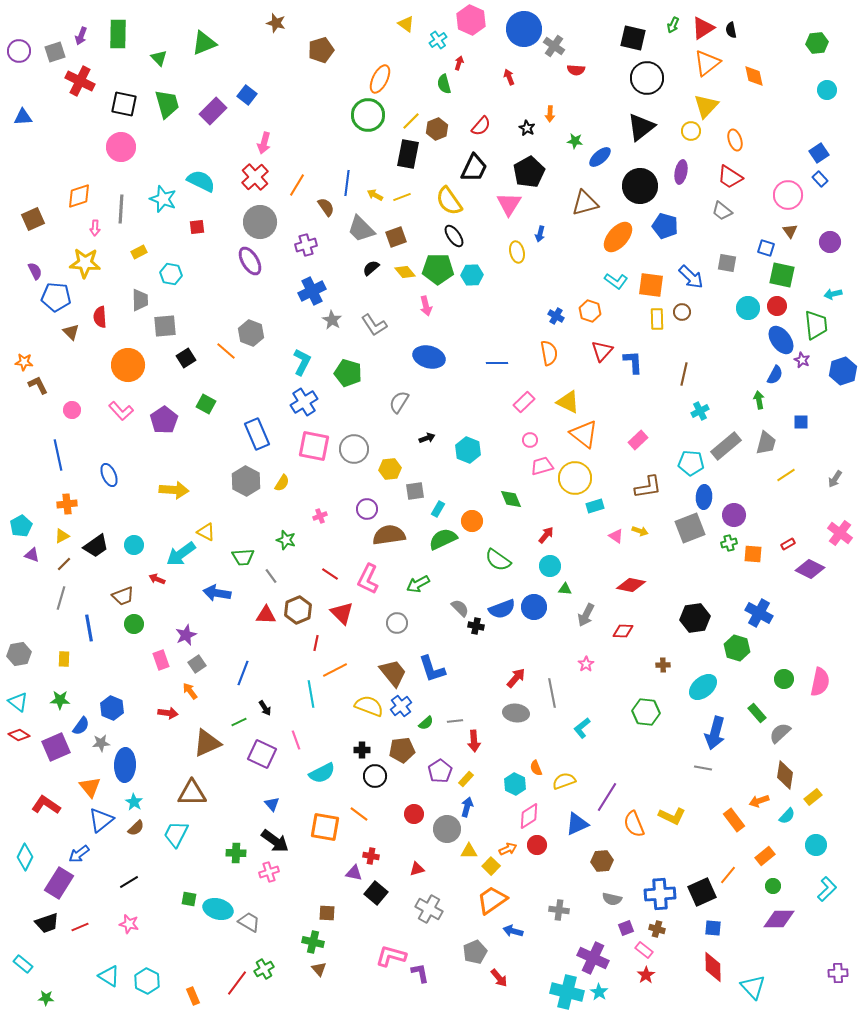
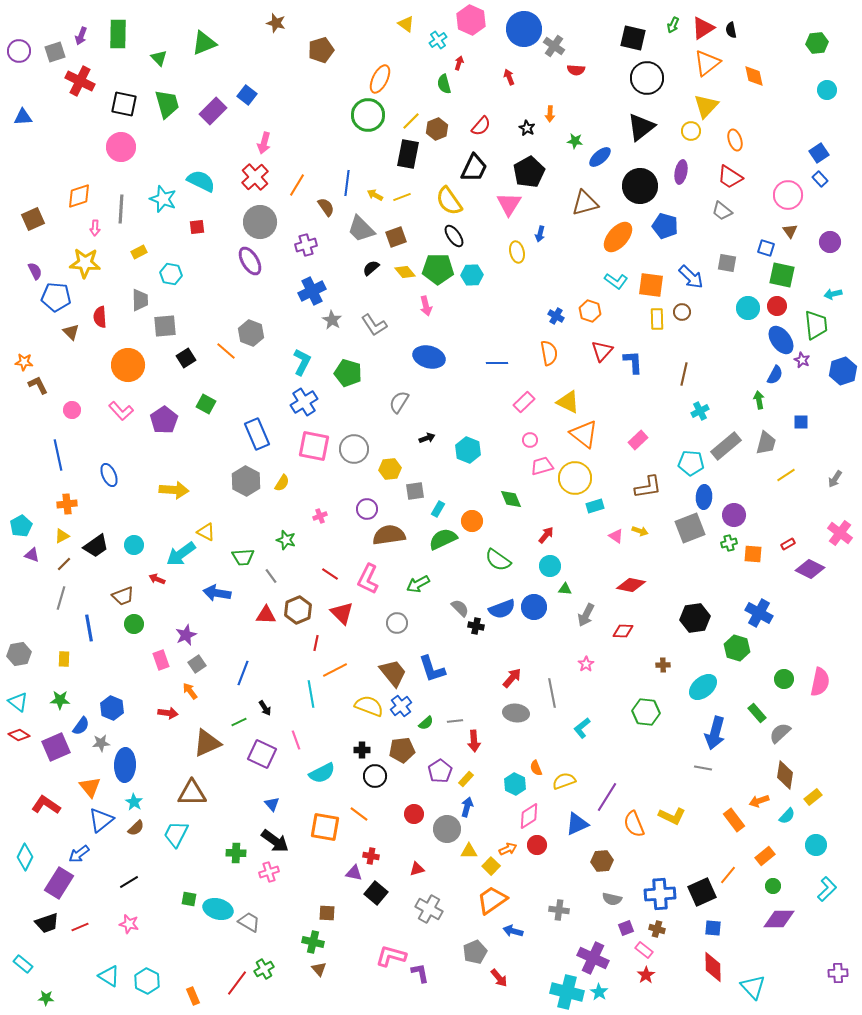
red arrow at (516, 678): moved 4 px left
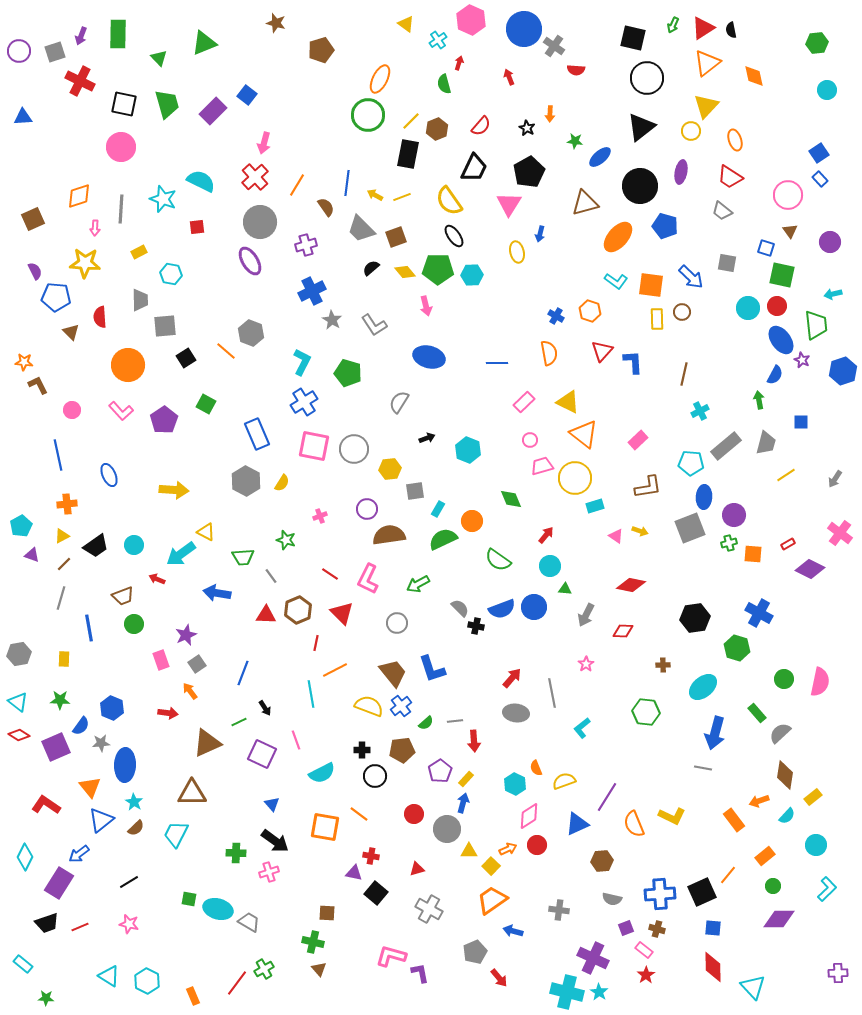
blue arrow at (467, 807): moved 4 px left, 4 px up
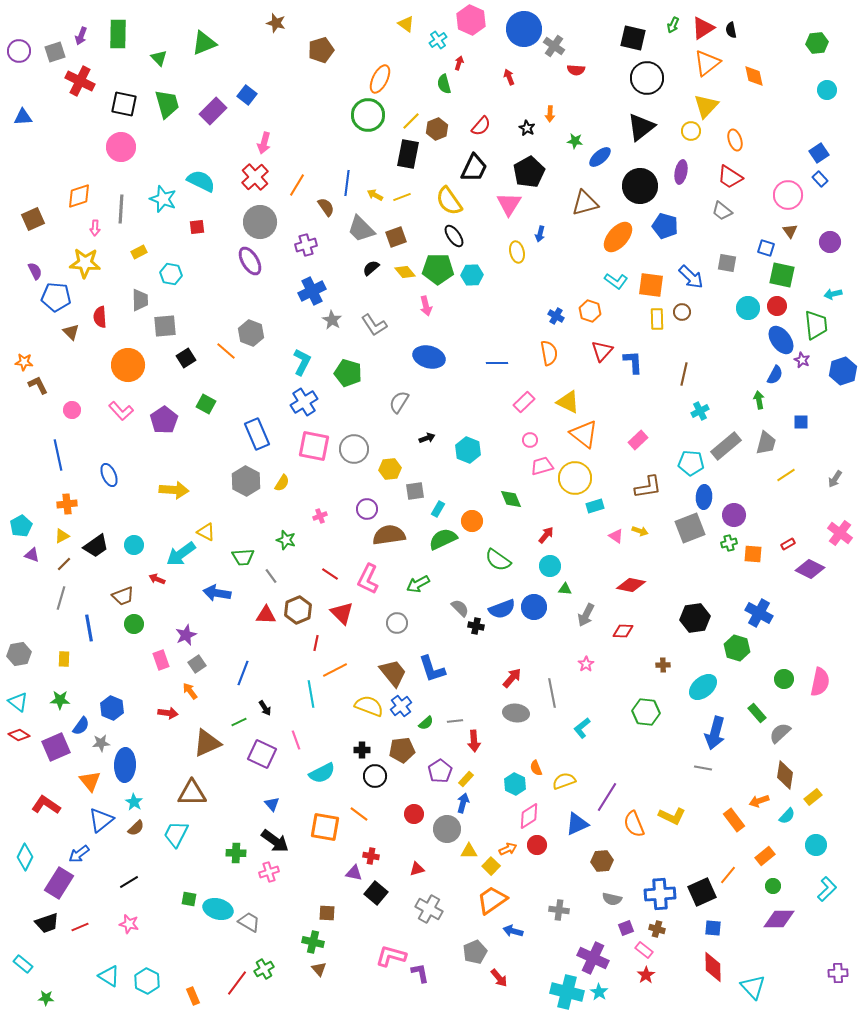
orange triangle at (90, 787): moved 6 px up
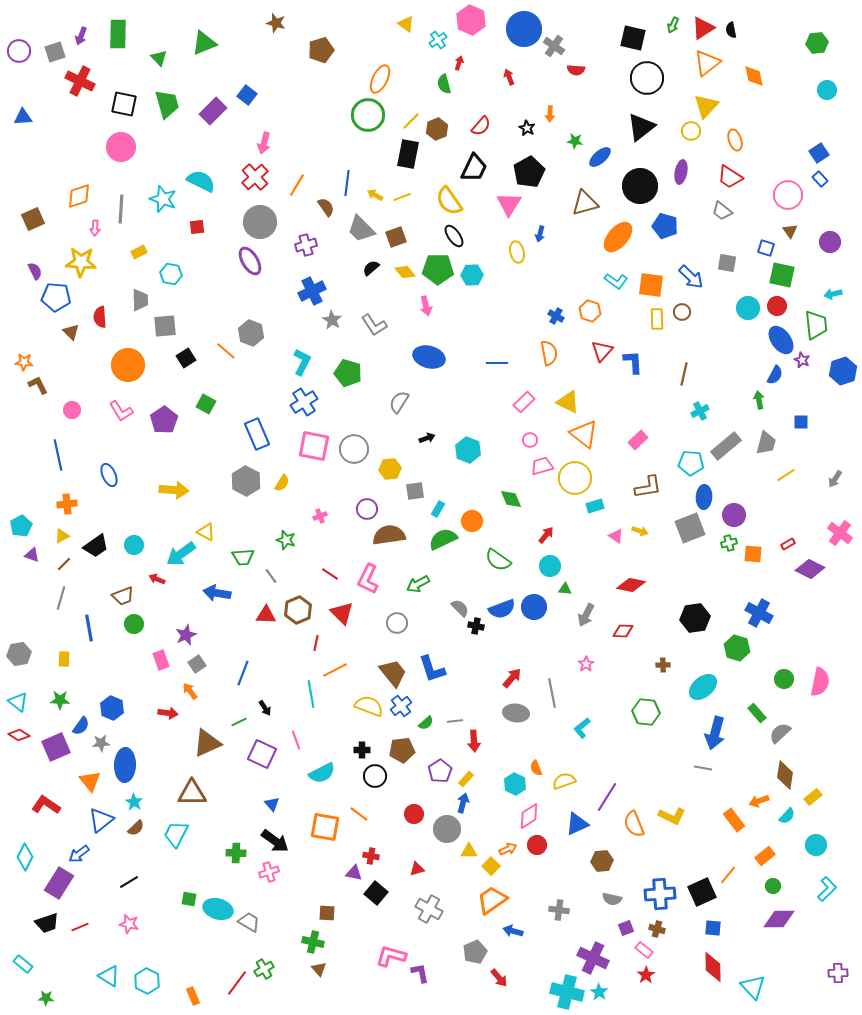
yellow star at (85, 263): moved 4 px left, 1 px up
pink L-shape at (121, 411): rotated 10 degrees clockwise
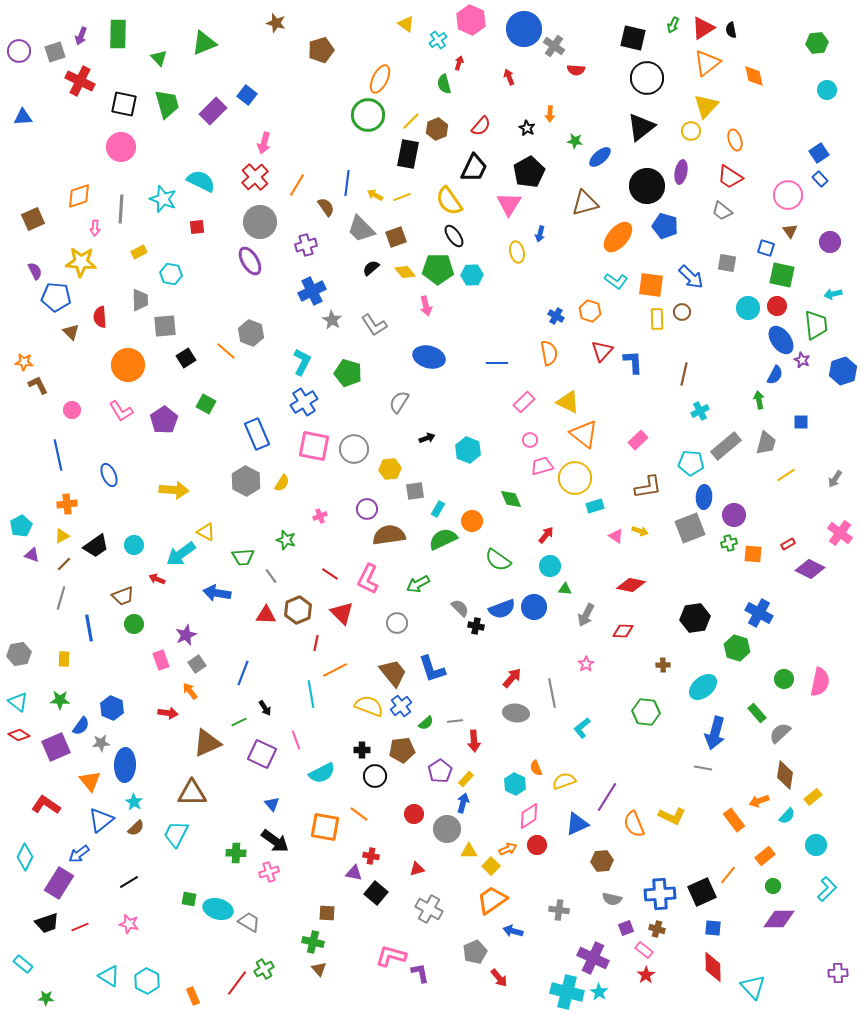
black circle at (640, 186): moved 7 px right
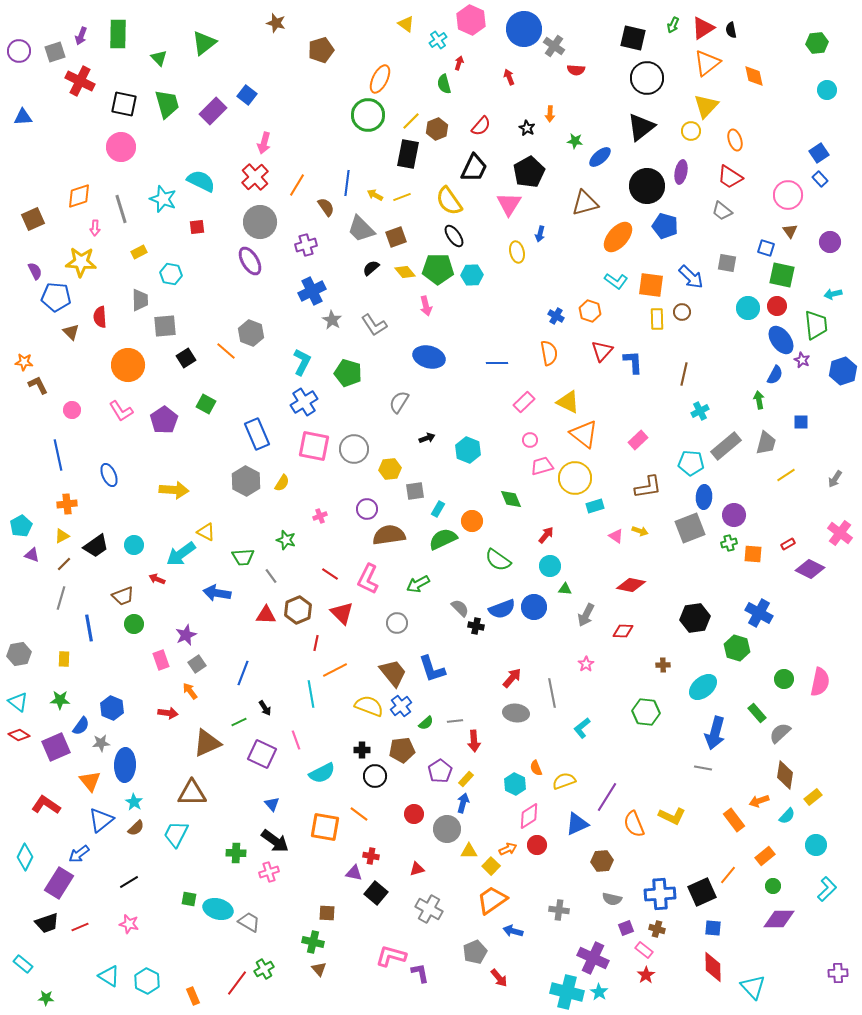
green triangle at (204, 43): rotated 16 degrees counterclockwise
gray line at (121, 209): rotated 20 degrees counterclockwise
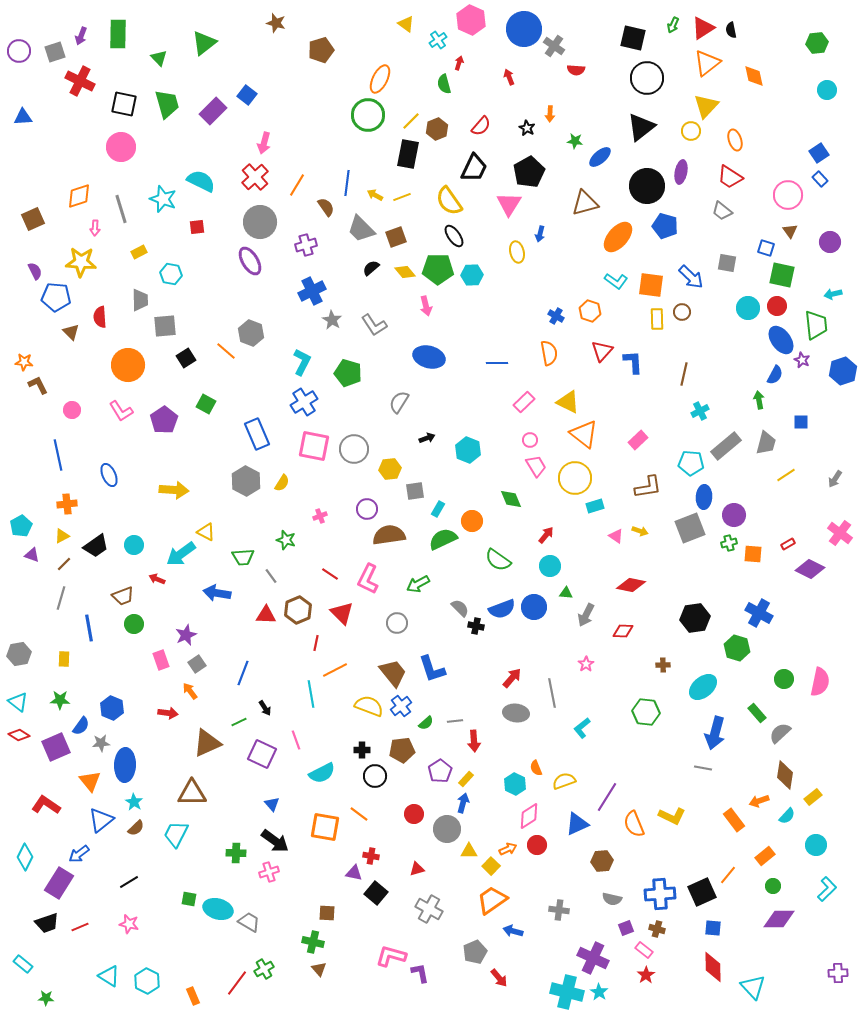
pink trapezoid at (542, 466): moved 6 px left; rotated 75 degrees clockwise
green triangle at (565, 589): moved 1 px right, 4 px down
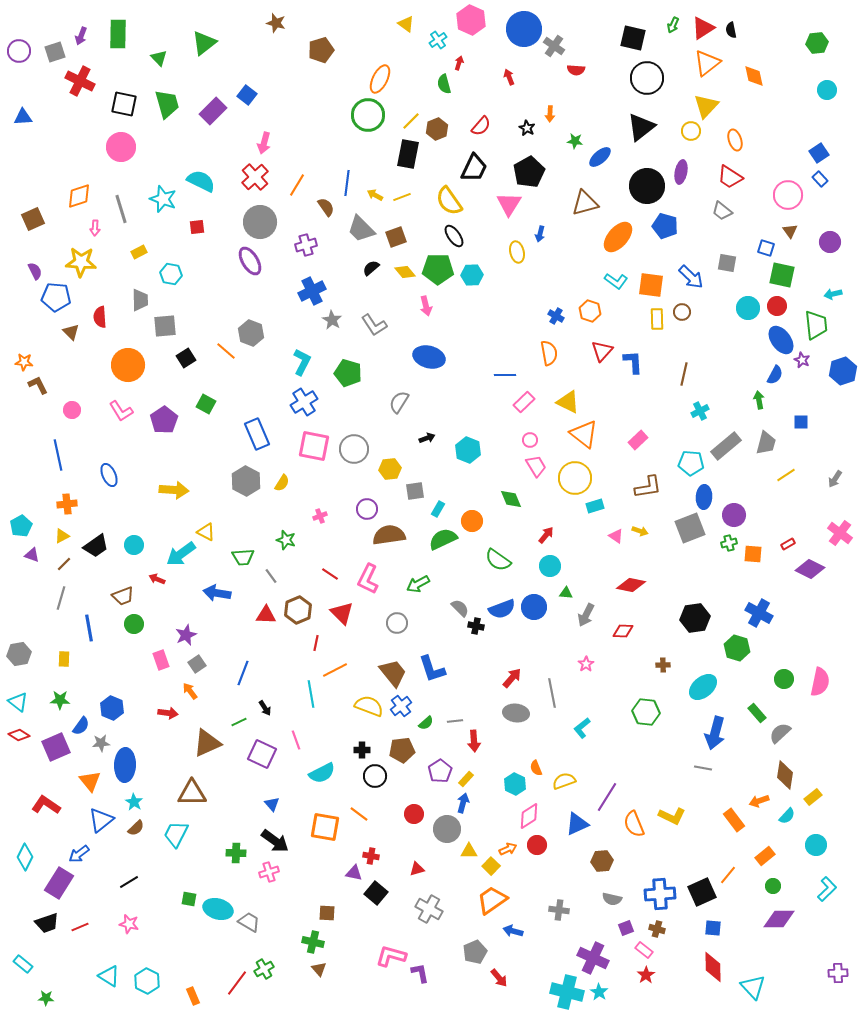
blue line at (497, 363): moved 8 px right, 12 px down
